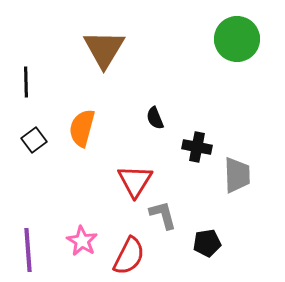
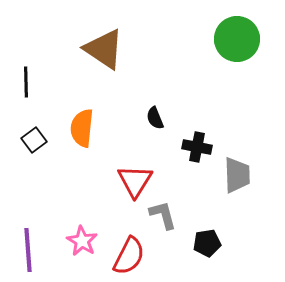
brown triangle: rotated 27 degrees counterclockwise
orange semicircle: rotated 9 degrees counterclockwise
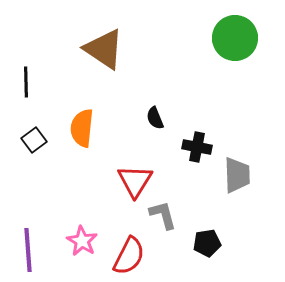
green circle: moved 2 px left, 1 px up
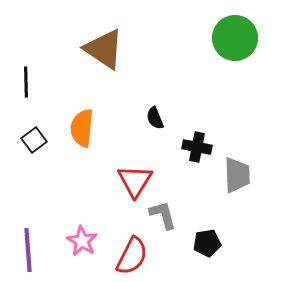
red semicircle: moved 3 px right
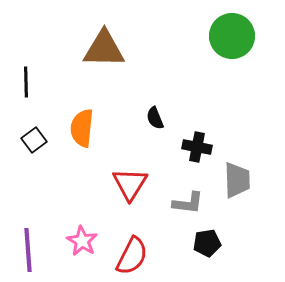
green circle: moved 3 px left, 2 px up
brown triangle: rotated 33 degrees counterclockwise
gray trapezoid: moved 5 px down
red triangle: moved 5 px left, 3 px down
gray L-shape: moved 25 px right, 12 px up; rotated 112 degrees clockwise
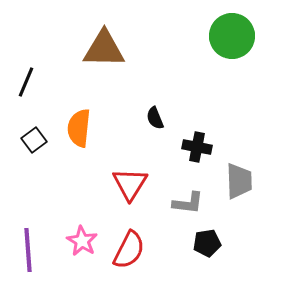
black line: rotated 24 degrees clockwise
orange semicircle: moved 3 px left
gray trapezoid: moved 2 px right, 1 px down
red semicircle: moved 3 px left, 6 px up
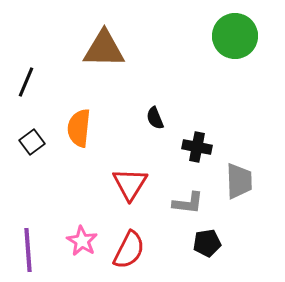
green circle: moved 3 px right
black square: moved 2 px left, 2 px down
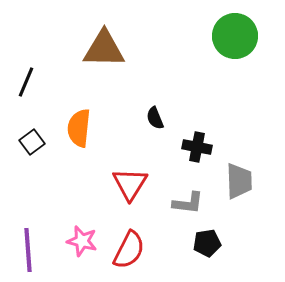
pink star: rotated 16 degrees counterclockwise
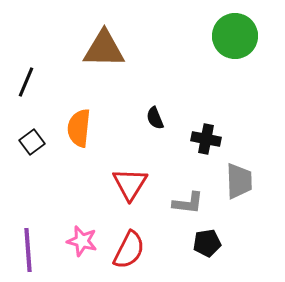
black cross: moved 9 px right, 8 px up
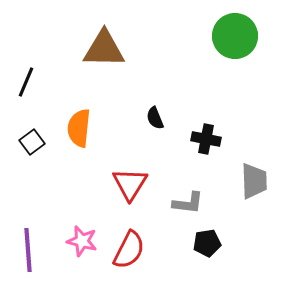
gray trapezoid: moved 15 px right
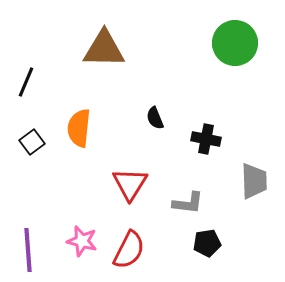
green circle: moved 7 px down
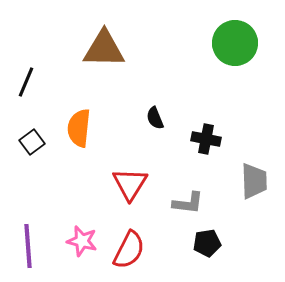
purple line: moved 4 px up
